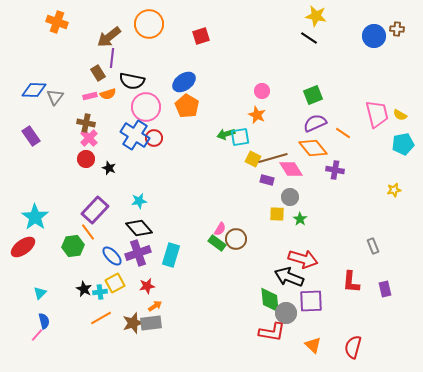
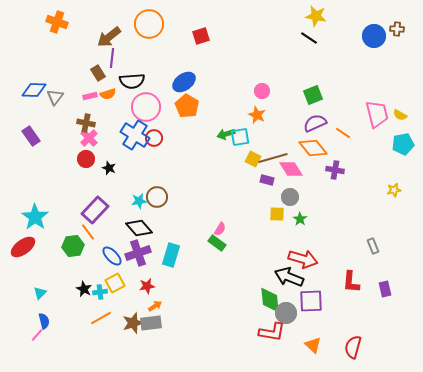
black semicircle at (132, 81): rotated 15 degrees counterclockwise
brown circle at (236, 239): moved 79 px left, 42 px up
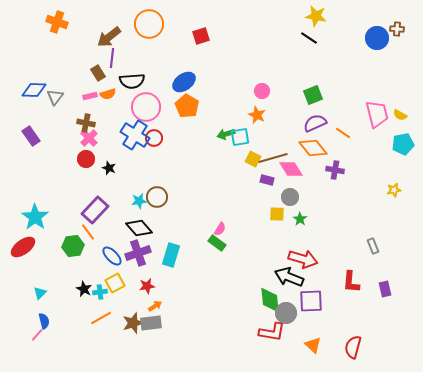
blue circle at (374, 36): moved 3 px right, 2 px down
